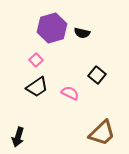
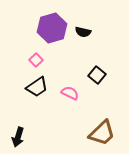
black semicircle: moved 1 px right, 1 px up
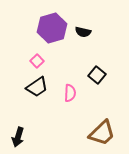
pink square: moved 1 px right, 1 px down
pink semicircle: rotated 66 degrees clockwise
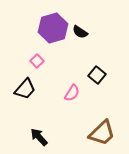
purple hexagon: moved 1 px right
black semicircle: moved 3 px left; rotated 21 degrees clockwise
black trapezoid: moved 12 px left, 2 px down; rotated 15 degrees counterclockwise
pink semicircle: moved 2 px right; rotated 30 degrees clockwise
black arrow: moved 21 px right; rotated 120 degrees clockwise
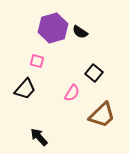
pink square: rotated 32 degrees counterclockwise
black square: moved 3 px left, 2 px up
brown trapezoid: moved 18 px up
